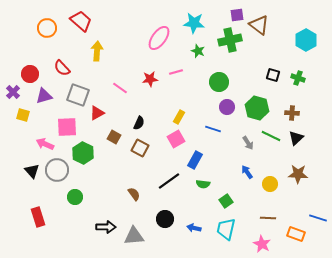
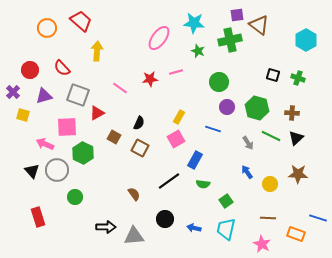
red circle at (30, 74): moved 4 px up
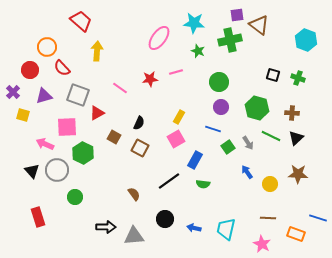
orange circle at (47, 28): moved 19 px down
cyan hexagon at (306, 40): rotated 10 degrees counterclockwise
purple circle at (227, 107): moved 6 px left
green square at (226, 201): moved 2 px right, 54 px up
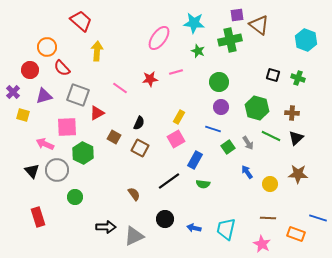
gray triangle at (134, 236): rotated 20 degrees counterclockwise
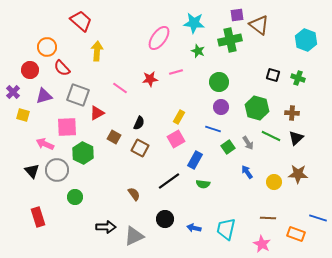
yellow circle at (270, 184): moved 4 px right, 2 px up
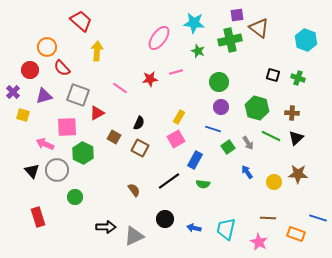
brown triangle at (259, 25): moved 3 px down
brown semicircle at (134, 194): moved 4 px up
pink star at (262, 244): moved 3 px left, 2 px up
